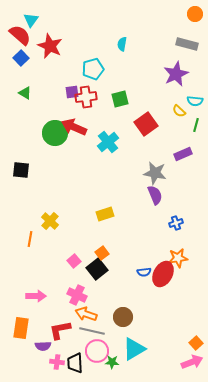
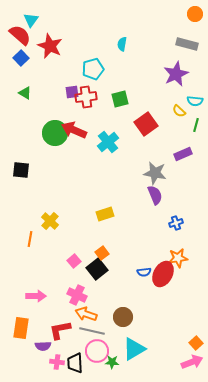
red arrow at (74, 127): moved 3 px down
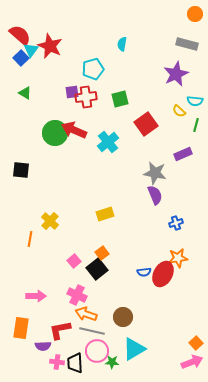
cyan triangle at (31, 20): moved 30 px down
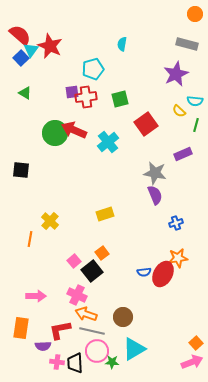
black square at (97, 269): moved 5 px left, 2 px down
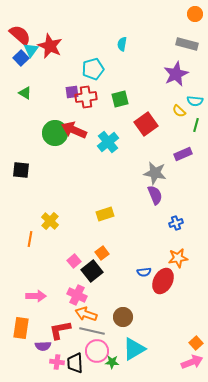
red ellipse at (163, 274): moved 7 px down
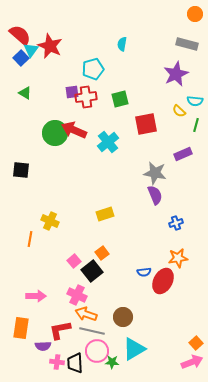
red square at (146, 124): rotated 25 degrees clockwise
yellow cross at (50, 221): rotated 18 degrees counterclockwise
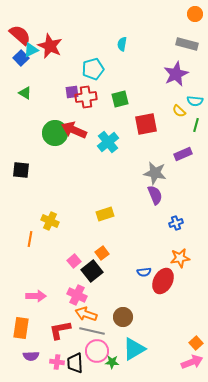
cyan triangle at (31, 50): rotated 28 degrees clockwise
orange star at (178, 258): moved 2 px right
purple semicircle at (43, 346): moved 12 px left, 10 px down
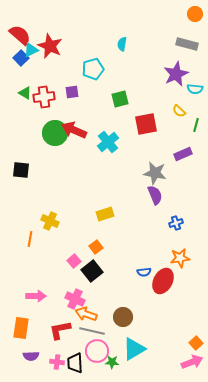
red cross at (86, 97): moved 42 px left
cyan semicircle at (195, 101): moved 12 px up
orange square at (102, 253): moved 6 px left, 6 px up
pink cross at (77, 295): moved 2 px left, 4 px down
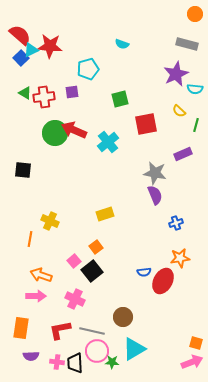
cyan semicircle at (122, 44): rotated 80 degrees counterclockwise
red star at (50, 46): rotated 20 degrees counterclockwise
cyan pentagon at (93, 69): moved 5 px left
black square at (21, 170): moved 2 px right
orange arrow at (86, 314): moved 45 px left, 39 px up
orange square at (196, 343): rotated 32 degrees counterclockwise
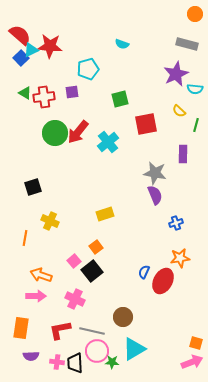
red arrow at (74, 130): moved 4 px right, 2 px down; rotated 75 degrees counterclockwise
purple rectangle at (183, 154): rotated 66 degrees counterclockwise
black square at (23, 170): moved 10 px right, 17 px down; rotated 24 degrees counterclockwise
orange line at (30, 239): moved 5 px left, 1 px up
blue semicircle at (144, 272): rotated 120 degrees clockwise
